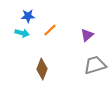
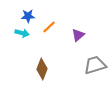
orange line: moved 1 px left, 3 px up
purple triangle: moved 9 px left
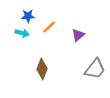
gray trapezoid: moved 4 px down; rotated 145 degrees clockwise
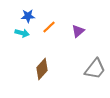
purple triangle: moved 4 px up
brown diamond: rotated 20 degrees clockwise
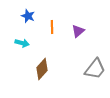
blue star: rotated 24 degrees clockwise
orange line: moved 3 px right; rotated 48 degrees counterclockwise
cyan arrow: moved 10 px down
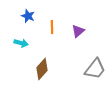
cyan arrow: moved 1 px left
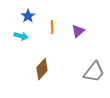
blue star: rotated 16 degrees clockwise
cyan arrow: moved 7 px up
gray trapezoid: moved 1 px left, 3 px down
